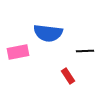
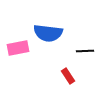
pink rectangle: moved 4 px up
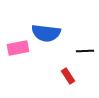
blue semicircle: moved 2 px left
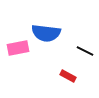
black line: rotated 30 degrees clockwise
red rectangle: rotated 28 degrees counterclockwise
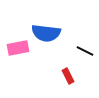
red rectangle: rotated 35 degrees clockwise
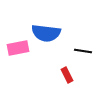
black line: moved 2 px left; rotated 18 degrees counterclockwise
red rectangle: moved 1 px left, 1 px up
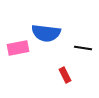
black line: moved 3 px up
red rectangle: moved 2 px left
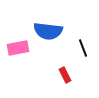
blue semicircle: moved 2 px right, 2 px up
black line: rotated 60 degrees clockwise
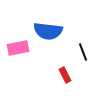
black line: moved 4 px down
